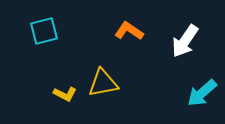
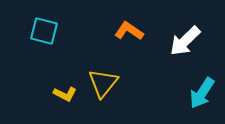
cyan square: rotated 28 degrees clockwise
white arrow: rotated 12 degrees clockwise
yellow triangle: rotated 40 degrees counterclockwise
cyan arrow: rotated 16 degrees counterclockwise
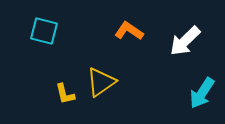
yellow triangle: moved 2 px left, 1 px up; rotated 16 degrees clockwise
yellow L-shape: rotated 50 degrees clockwise
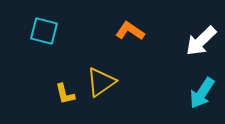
orange L-shape: moved 1 px right
white arrow: moved 16 px right
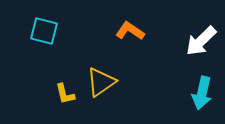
cyan arrow: rotated 20 degrees counterclockwise
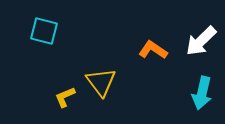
orange L-shape: moved 23 px right, 19 px down
yellow triangle: rotated 32 degrees counterclockwise
yellow L-shape: moved 3 px down; rotated 80 degrees clockwise
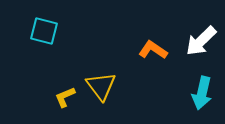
yellow triangle: moved 4 px down
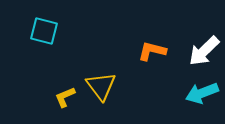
white arrow: moved 3 px right, 10 px down
orange L-shape: moved 1 px left, 1 px down; rotated 20 degrees counterclockwise
cyan arrow: rotated 56 degrees clockwise
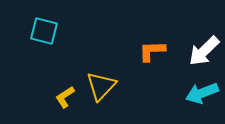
orange L-shape: rotated 16 degrees counterclockwise
yellow triangle: rotated 20 degrees clockwise
yellow L-shape: rotated 10 degrees counterclockwise
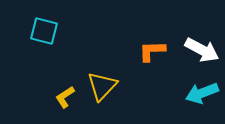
white arrow: moved 2 px left, 1 px up; rotated 108 degrees counterclockwise
yellow triangle: moved 1 px right
